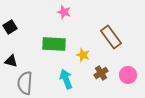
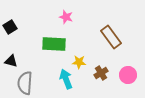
pink star: moved 2 px right, 5 px down
yellow star: moved 4 px left, 7 px down; rotated 16 degrees counterclockwise
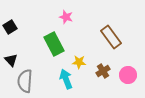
green rectangle: rotated 60 degrees clockwise
black triangle: moved 1 px up; rotated 32 degrees clockwise
brown cross: moved 2 px right, 2 px up
gray semicircle: moved 2 px up
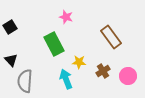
pink circle: moved 1 px down
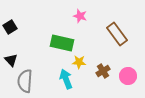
pink star: moved 14 px right, 1 px up
brown rectangle: moved 6 px right, 3 px up
green rectangle: moved 8 px right, 1 px up; rotated 50 degrees counterclockwise
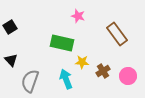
pink star: moved 2 px left
yellow star: moved 3 px right
gray semicircle: moved 5 px right; rotated 15 degrees clockwise
